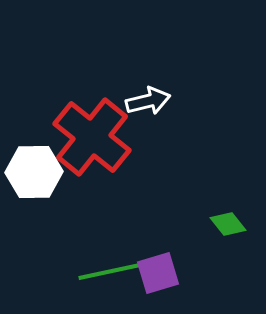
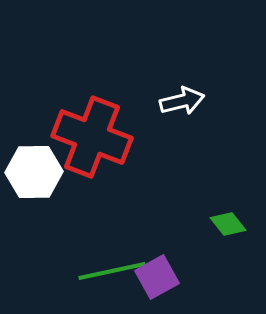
white arrow: moved 34 px right
red cross: rotated 18 degrees counterclockwise
purple square: moved 1 px left, 4 px down; rotated 12 degrees counterclockwise
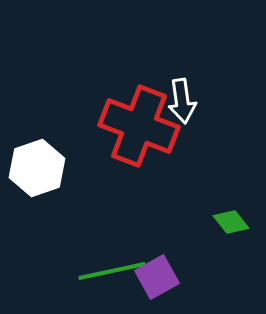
white arrow: rotated 96 degrees clockwise
red cross: moved 47 px right, 11 px up
white hexagon: moved 3 px right, 4 px up; rotated 18 degrees counterclockwise
green diamond: moved 3 px right, 2 px up
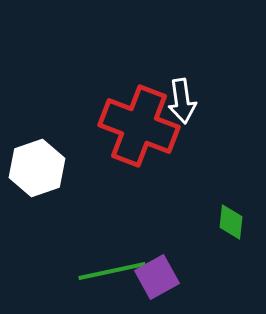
green diamond: rotated 45 degrees clockwise
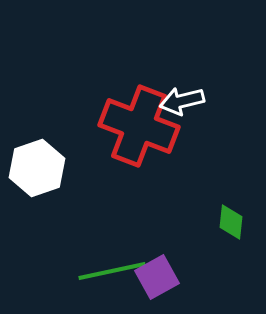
white arrow: rotated 84 degrees clockwise
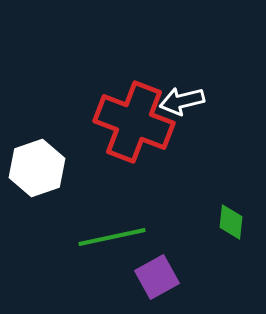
red cross: moved 5 px left, 4 px up
green line: moved 34 px up
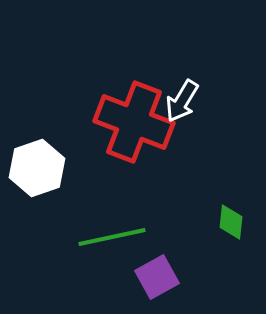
white arrow: rotated 45 degrees counterclockwise
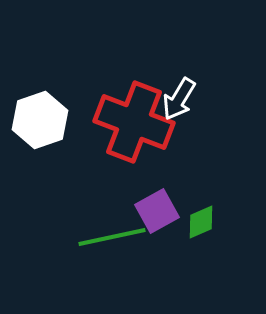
white arrow: moved 3 px left, 2 px up
white hexagon: moved 3 px right, 48 px up
green diamond: moved 30 px left; rotated 60 degrees clockwise
purple square: moved 66 px up
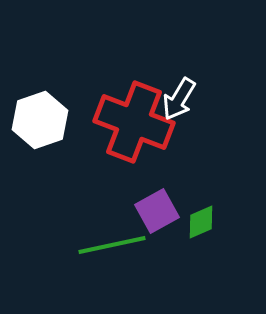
green line: moved 8 px down
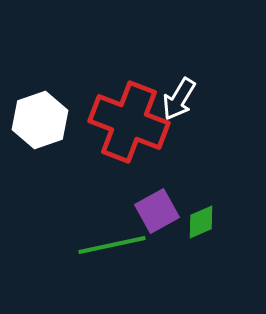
red cross: moved 5 px left
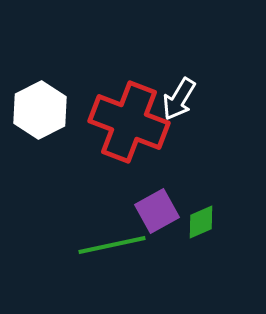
white hexagon: moved 10 px up; rotated 8 degrees counterclockwise
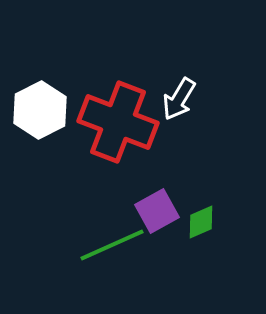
red cross: moved 11 px left
green line: rotated 12 degrees counterclockwise
